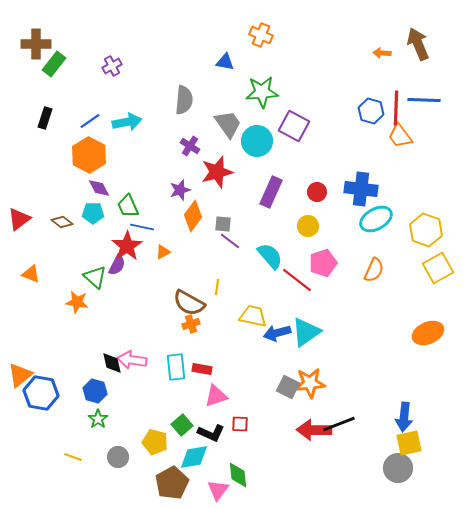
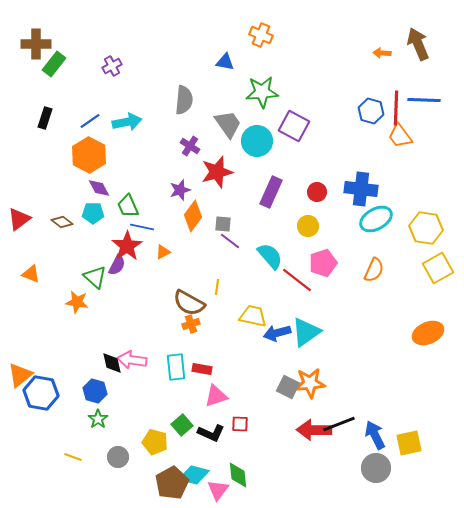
yellow hexagon at (426, 230): moved 2 px up; rotated 12 degrees counterclockwise
blue arrow at (404, 417): moved 29 px left, 18 px down; rotated 148 degrees clockwise
cyan diamond at (194, 457): moved 18 px down; rotated 24 degrees clockwise
gray circle at (398, 468): moved 22 px left
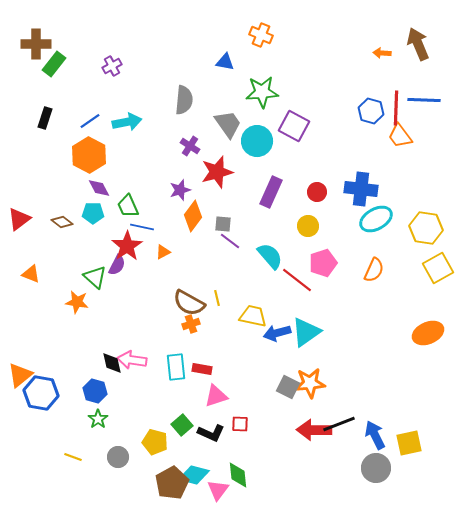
yellow line at (217, 287): moved 11 px down; rotated 21 degrees counterclockwise
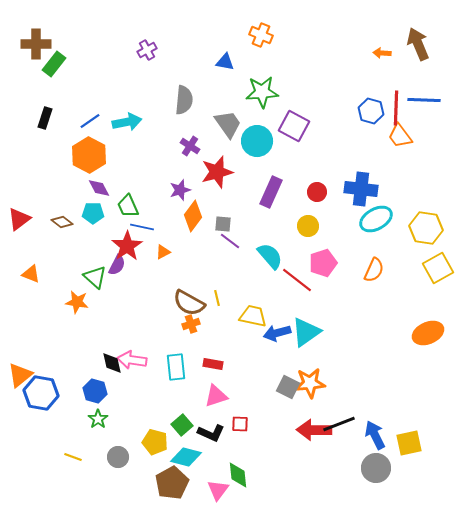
purple cross at (112, 66): moved 35 px right, 16 px up
red rectangle at (202, 369): moved 11 px right, 5 px up
cyan diamond at (194, 475): moved 8 px left, 18 px up
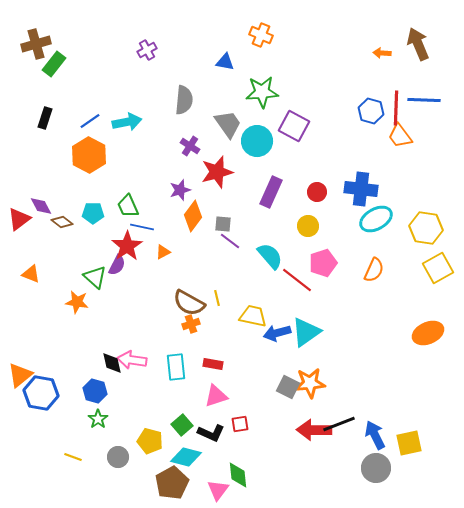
brown cross at (36, 44): rotated 16 degrees counterclockwise
purple diamond at (99, 188): moved 58 px left, 18 px down
red square at (240, 424): rotated 12 degrees counterclockwise
yellow pentagon at (155, 442): moved 5 px left, 1 px up
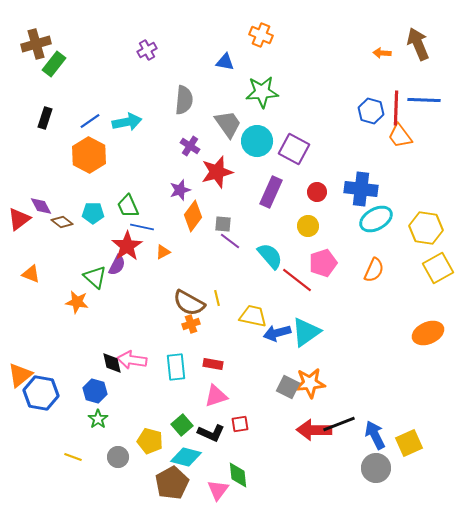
purple square at (294, 126): moved 23 px down
yellow square at (409, 443): rotated 12 degrees counterclockwise
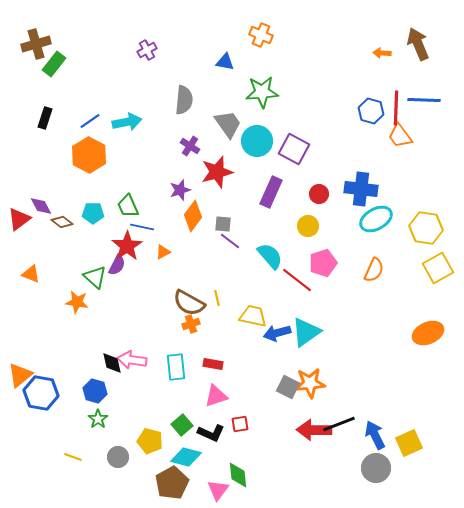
red circle at (317, 192): moved 2 px right, 2 px down
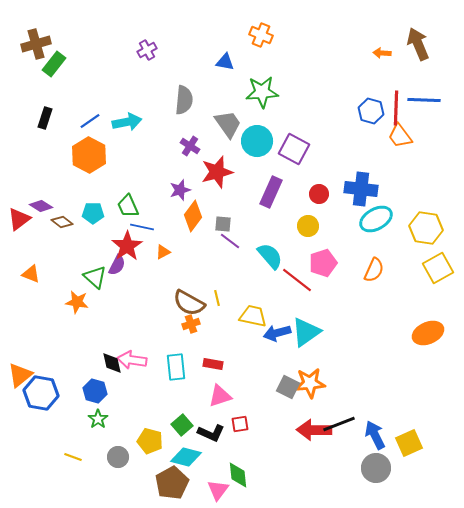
purple diamond at (41, 206): rotated 30 degrees counterclockwise
pink triangle at (216, 396): moved 4 px right
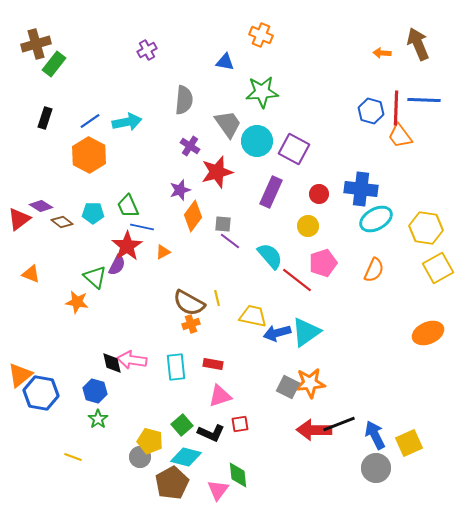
gray circle at (118, 457): moved 22 px right
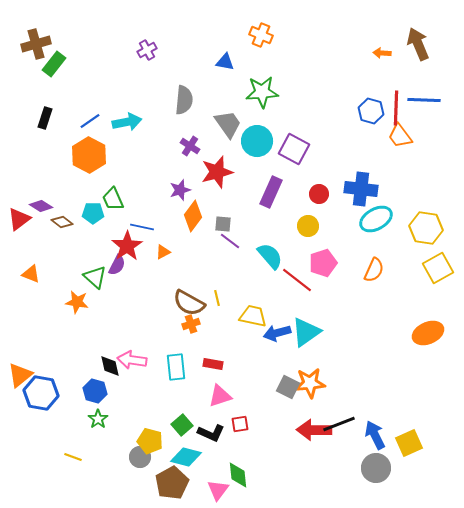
green trapezoid at (128, 206): moved 15 px left, 7 px up
black diamond at (112, 363): moved 2 px left, 3 px down
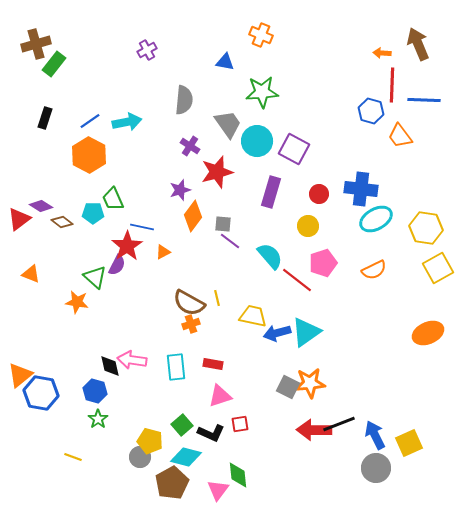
red line at (396, 108): moved 4 px left, 23 px up
purple rectangle at (271, 192): rotated 8 degrees counterclockwise
orange semicircle at (374, 270): rotated 40 degrees clockwise
